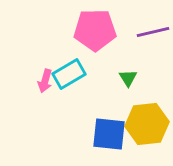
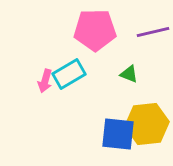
green triangle: moved 1 px right, 4 px up; rotated 36 degrees counterclockwise
blue square: moved 9 px right
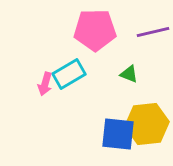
pink arrow: moved 3 px down
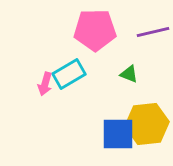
blue square: rotated 6 degrees counterclockwise
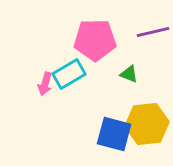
pink pentagon: moved 10 px down
blue square: moved 4 px left; rotated 15 degrees clockwise
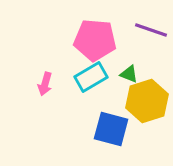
purple line: moved 2 px left, 2 px up; rotated 32 degrees clockwise
pink pentagon: rotated 6 degrees clockwise
cyan rectangle: moved 22 px right, 3 px down
yellow hexagon: moved 23 px up; rotated 12 degrees counterclockwise
blue square: moved 3 px left, 5 px up
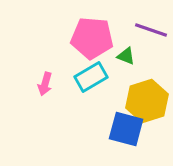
pink pentagon: moved 3 px left, 2 px up
green triangle: moved 3 px left, 18 px up
blue square: moved 15 px right
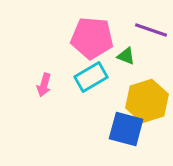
pink arrow: moved 1 px left, 1 px down
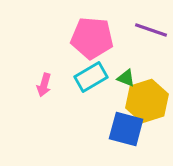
green triangle: moved 22 px down
